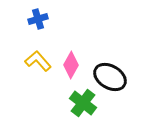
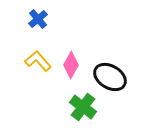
blue cross: rotated 24 degrees counterclockwise
green cross: moved 4 px down
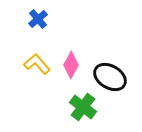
yellow L-shape: moved 1 px left, 3 px down
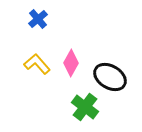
pink diamond: moved 2 px up
green cross: moved 2 px right
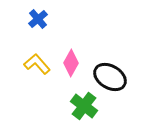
green cross: moved 1 px left, 1 px up
